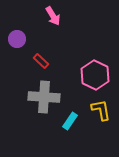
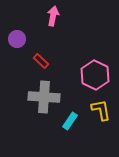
pink arrow: rotated 138 degrees counterclockwise
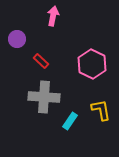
pink hexagon: moved 3 px left, 11 px up
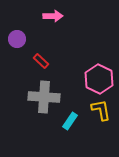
pink arrow: rotated 78 degrees clockwise
pink hexagon: moved 7 px right, 15 px down
